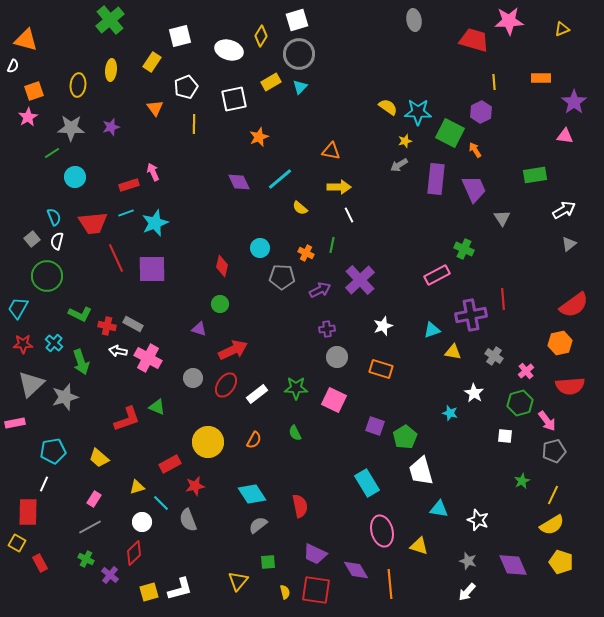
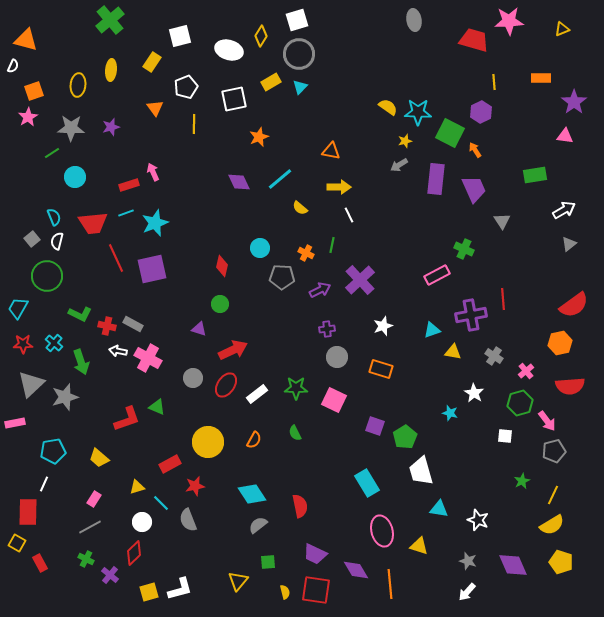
gray triangle at (502, 218): moved 3 px down
purple square at (152, 269): rotated 12 degrees counterclockwise
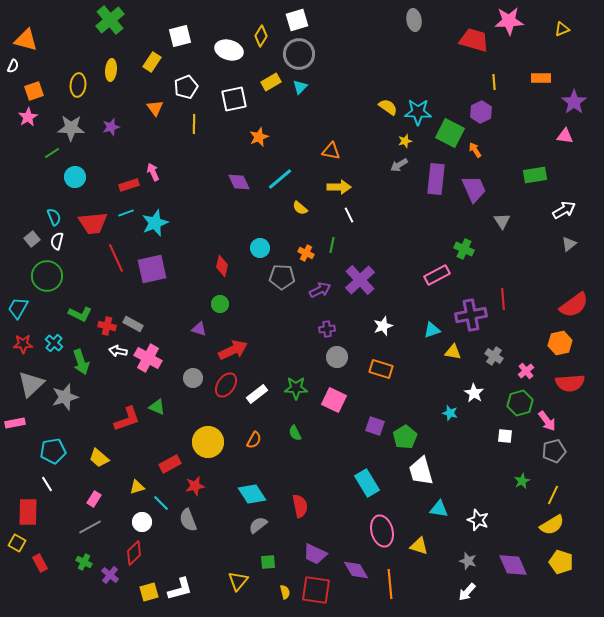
red semicircle at (570, 386): moved 3 px up
white line at (44, 484): moved 3 px right; rotated 56 degrees counterclockwise
green cross at (86, 559): moved 2 px left, 3 px down
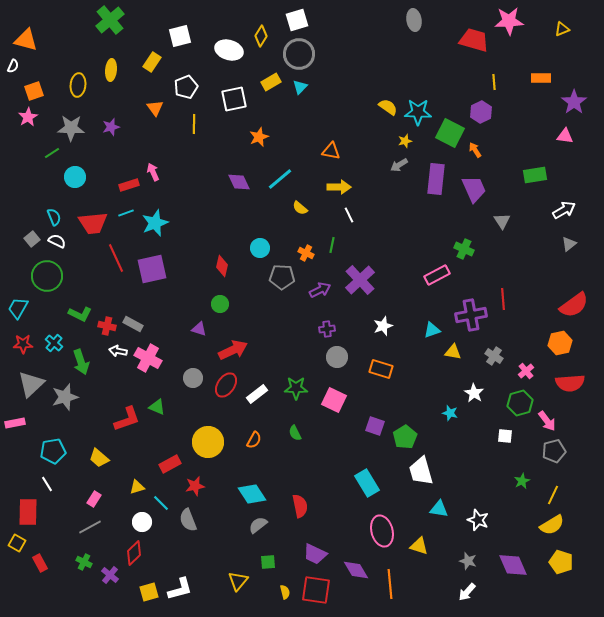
white semicircle at (57, 241): rotated 102 degrees clockwise
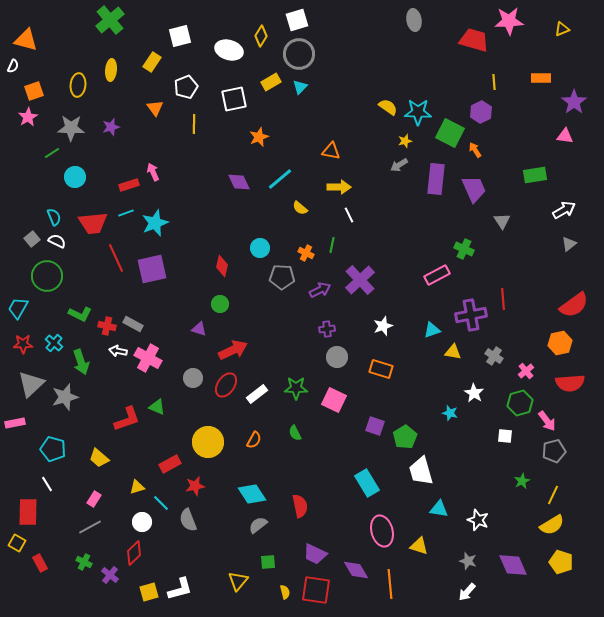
cyan pentagon at (53, 451): moved 2 px up; rotated 25 degrees clockwise
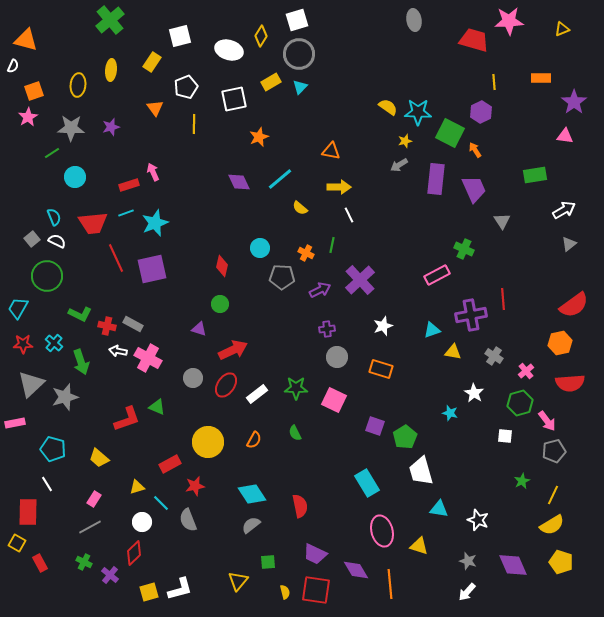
gray semicircle at (258, 525): moved 7 px left
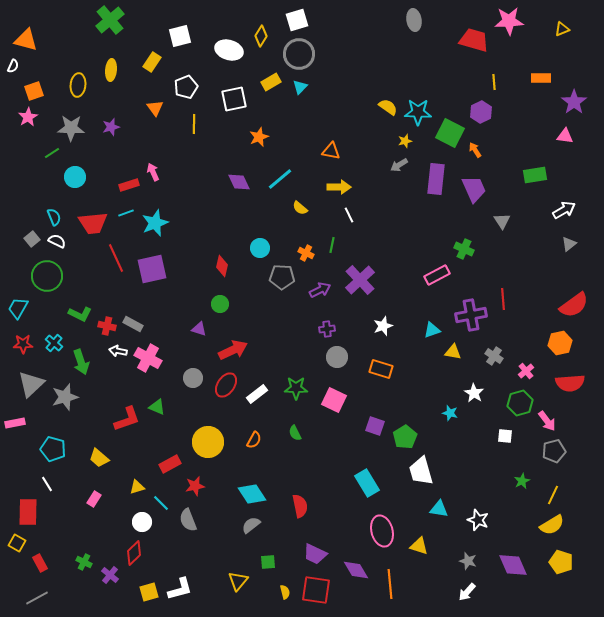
gray line at (90, 527): moved 53 px left, 71 px down
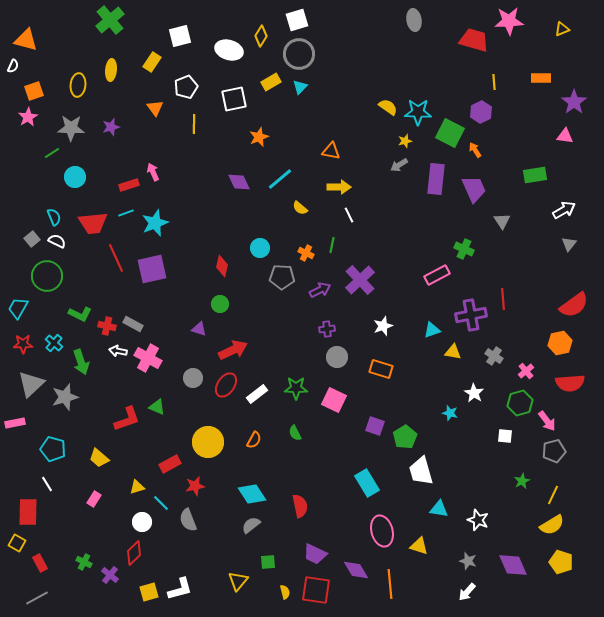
gray triangle at (569, 244): rotated 14 degrees counterclockwise
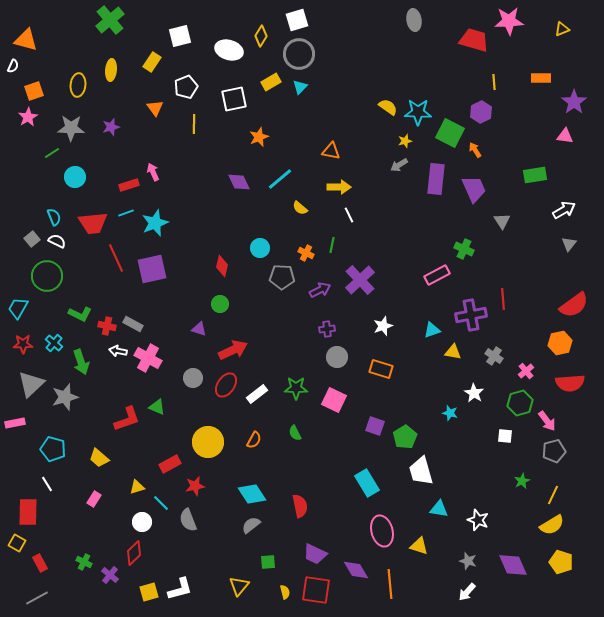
yellow triangle at (238, 581): moved 1 px right, 5 px down
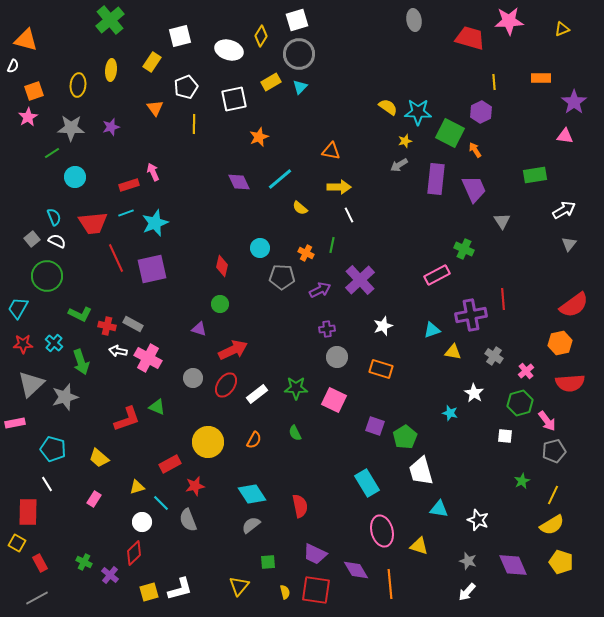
red trapezoid at (474, 40): moved 4 px left, 2 px up
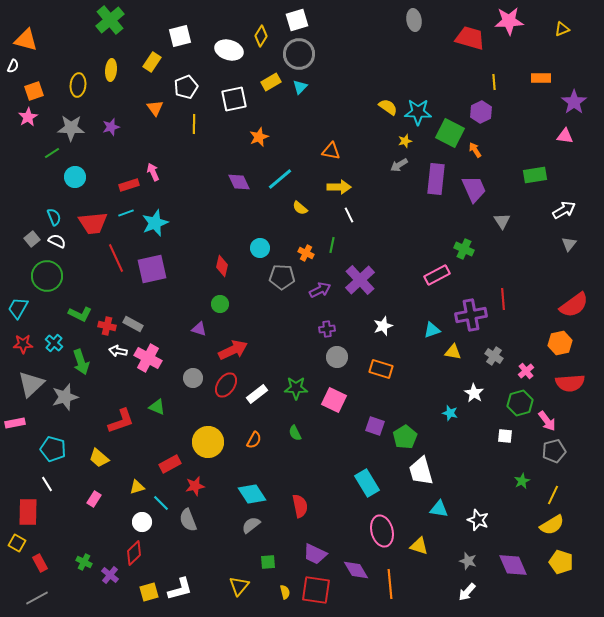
red L-shape at (127, 419): moved 6 px left, 2 px down
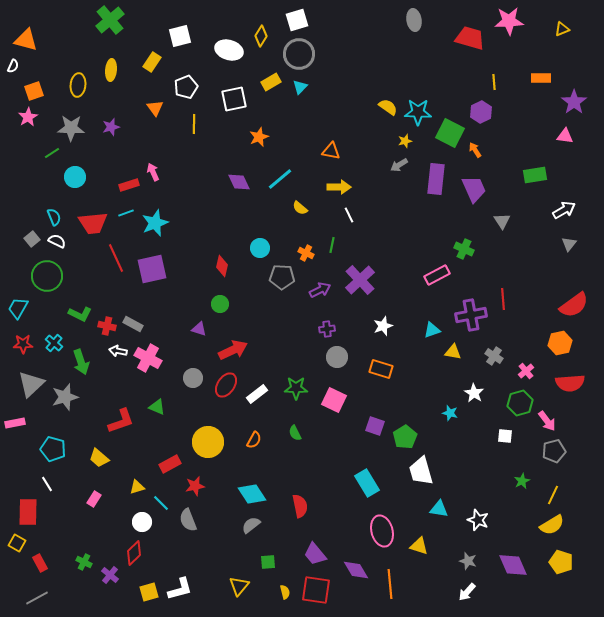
purple trapezoid at (315, 554): rotated 25 degrees clockwise
